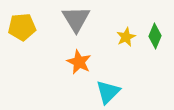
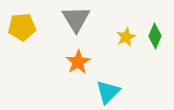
orange star: moved 1 px left; rotated 15 degrees clockwise
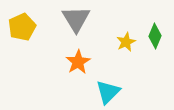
yellow pentagon: rotated 20 degrees counterclockwise
yellow star: moved 5 px down
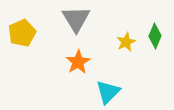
yellow pentagon: moved 6 px down
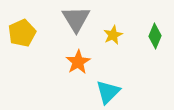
yellow star: moved 13 px left, 7 px up
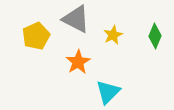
gray triangle: rotated 32 degrees counterclockwise
yellow pentagon: moved 14 px right, 3 px down
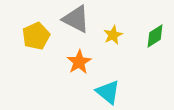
green diamond: rotated 35 degrees clockwise
orange star: moved 1 px right
cyan triangle: rotated 36 degrees counterclockwise
